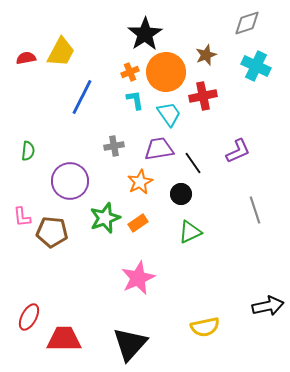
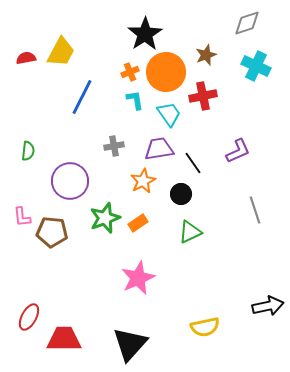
orange star: moved 3 px right, 1 px up
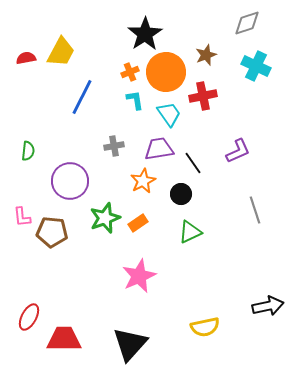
pink star: moved 1 px right, 2 px up
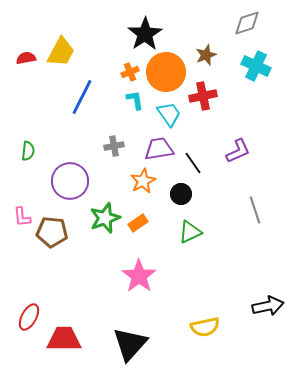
pink star: rotated 12 degrees counterclockwise
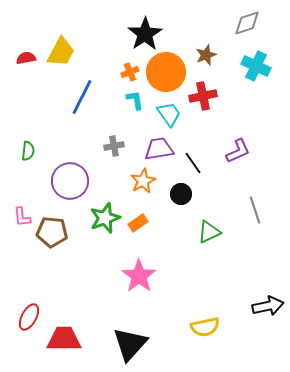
green triangle: moved 19 px right
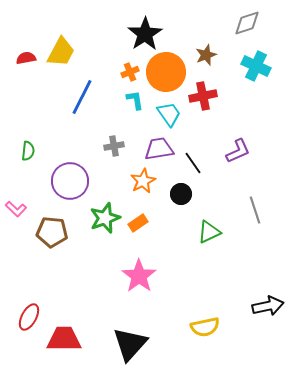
pink L-shape: moved 6 px left, 8 px up; rotated 40 degrees counterclockwise
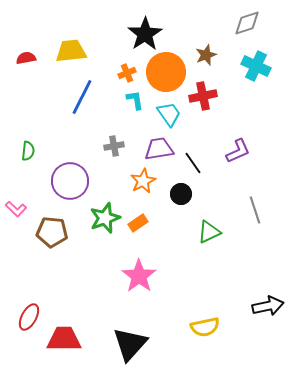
yellow trapezoid: moved 10 px right, 1 px up; rotated 124 degrees counterclockwise
orange cross: moved 3 px left, 1 px down
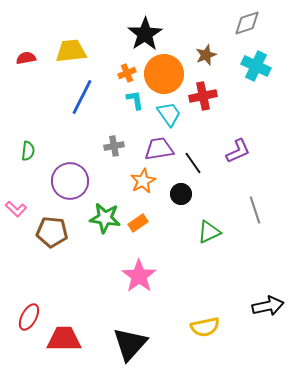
orange circle: moved 2 px left, 2 px down
green star: rotated 28 degrees clockwise
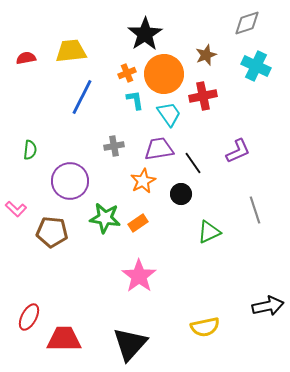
green semicircle: moved 2 px right, 1 px up
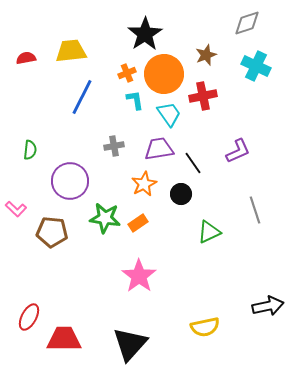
orange star: moved 1 px right, 3 px down
